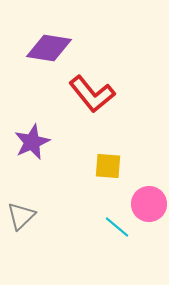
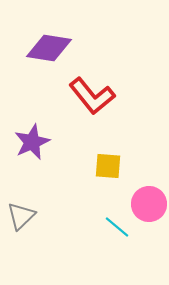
red L-shape: moved 2 px down
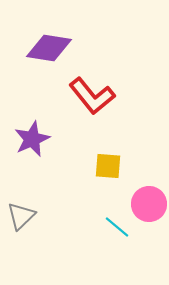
purple star: moved 3 px up
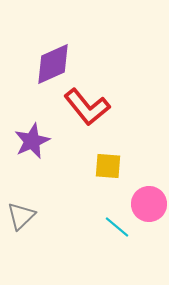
purple diamond: moved 4 px right, 16 px down; rotated 33 degrees counterclockwise
red L-shape: moved 5 px left, 11 px down
purple star: moved 2 px down
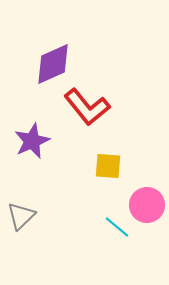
pink circle: moved 2 px left, 1 px down
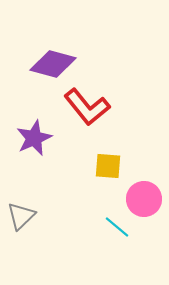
purple diamond: rotated 39 degrees clockwise
purple star: moved 2 px right, 3 px up
pink circle: moved 3 px left, 6 px up
